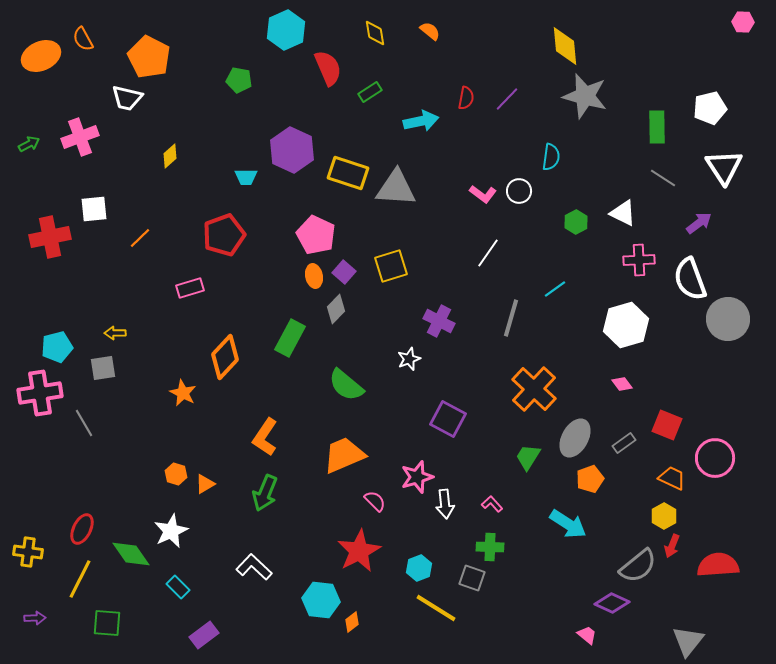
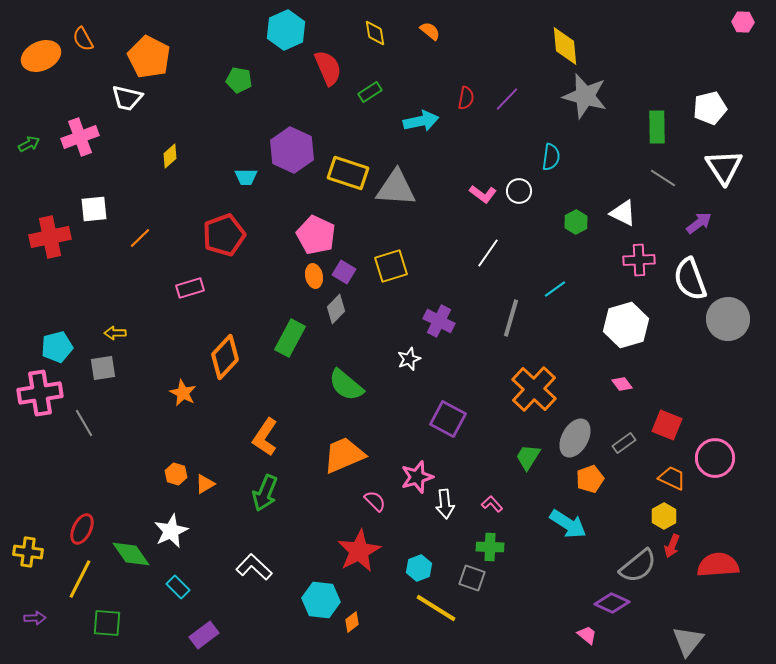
purple square at (344, 272): rotated 10 degrees counterclockwise
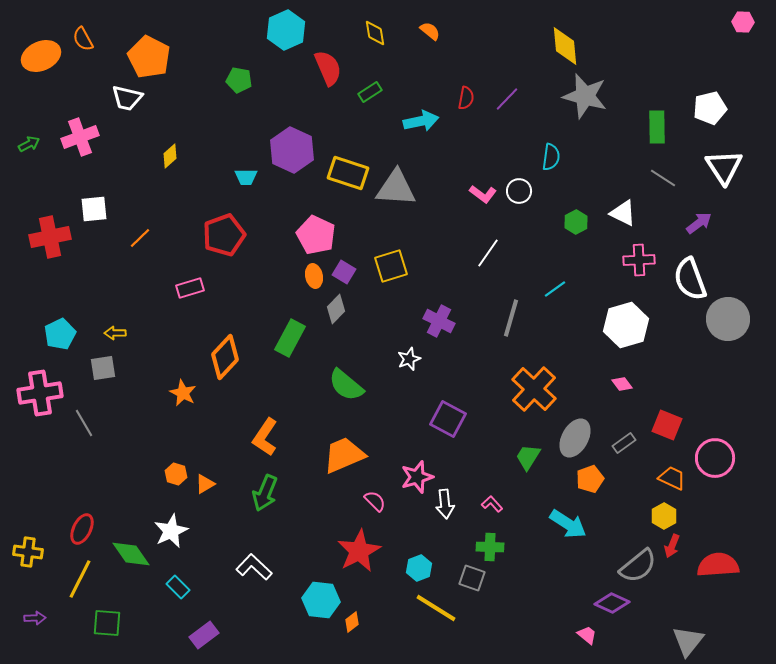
cyan pentagon at (57, 347): moved 3 px right, 13 px up; rotated 12 degrees counterclockwise
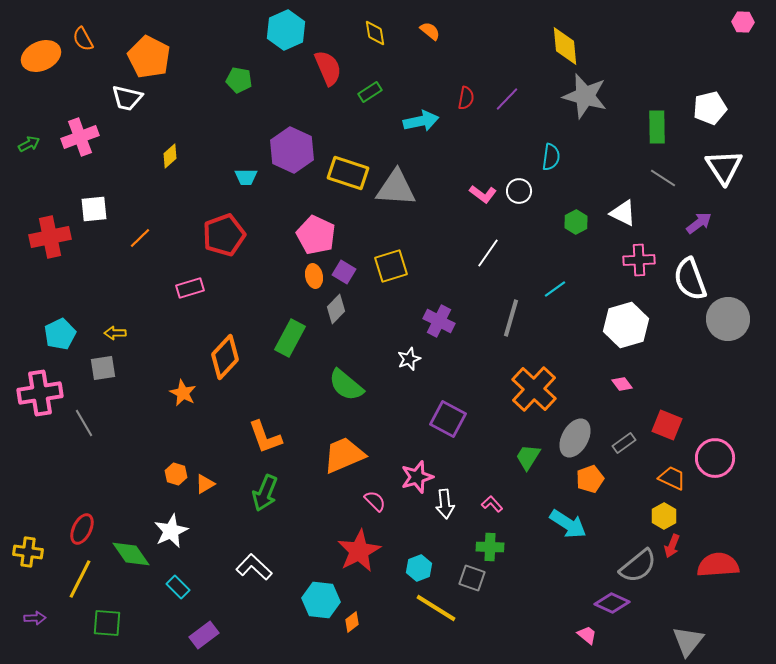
orange L-shape at (265, 437): rotated 54 degrees counterclockwise
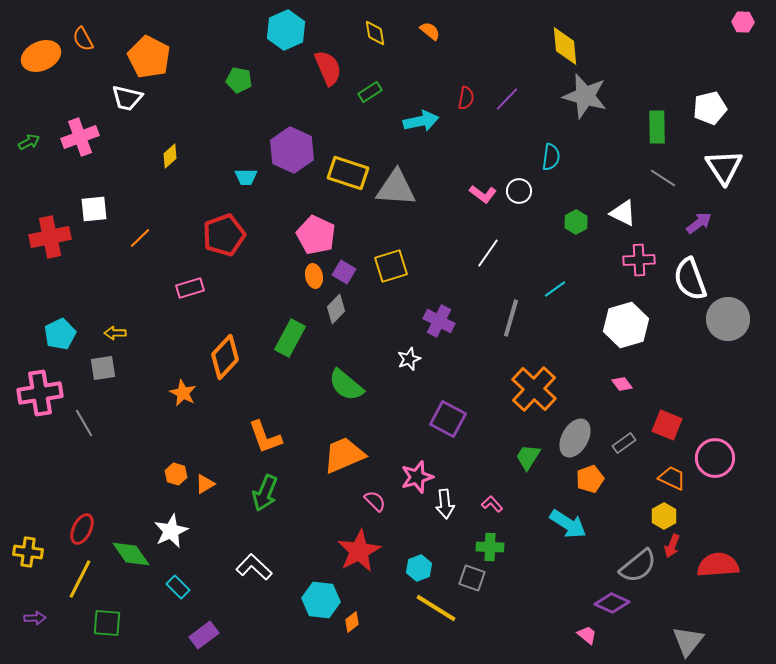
green arrow at (29, 144): moved 2 px up
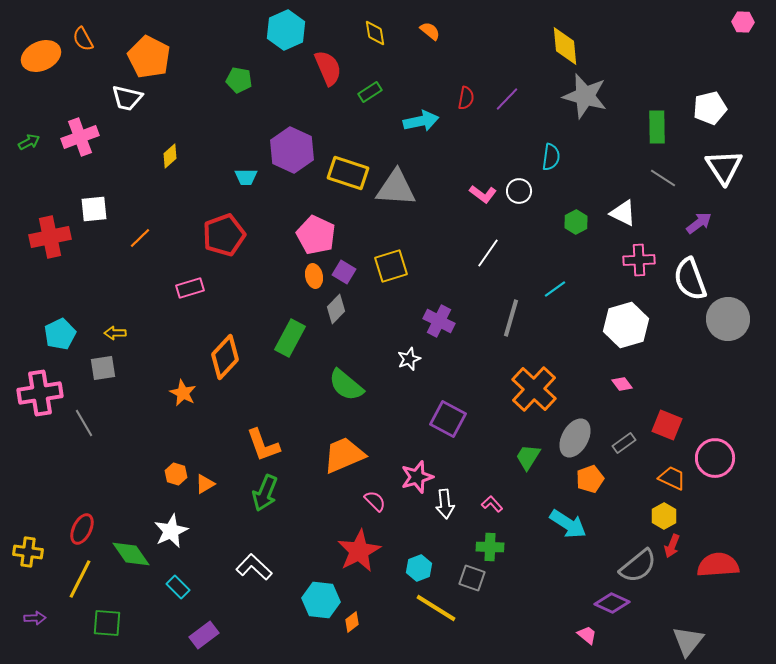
orange L-shape at (265, 437): moved 2 px left, 8 px down
